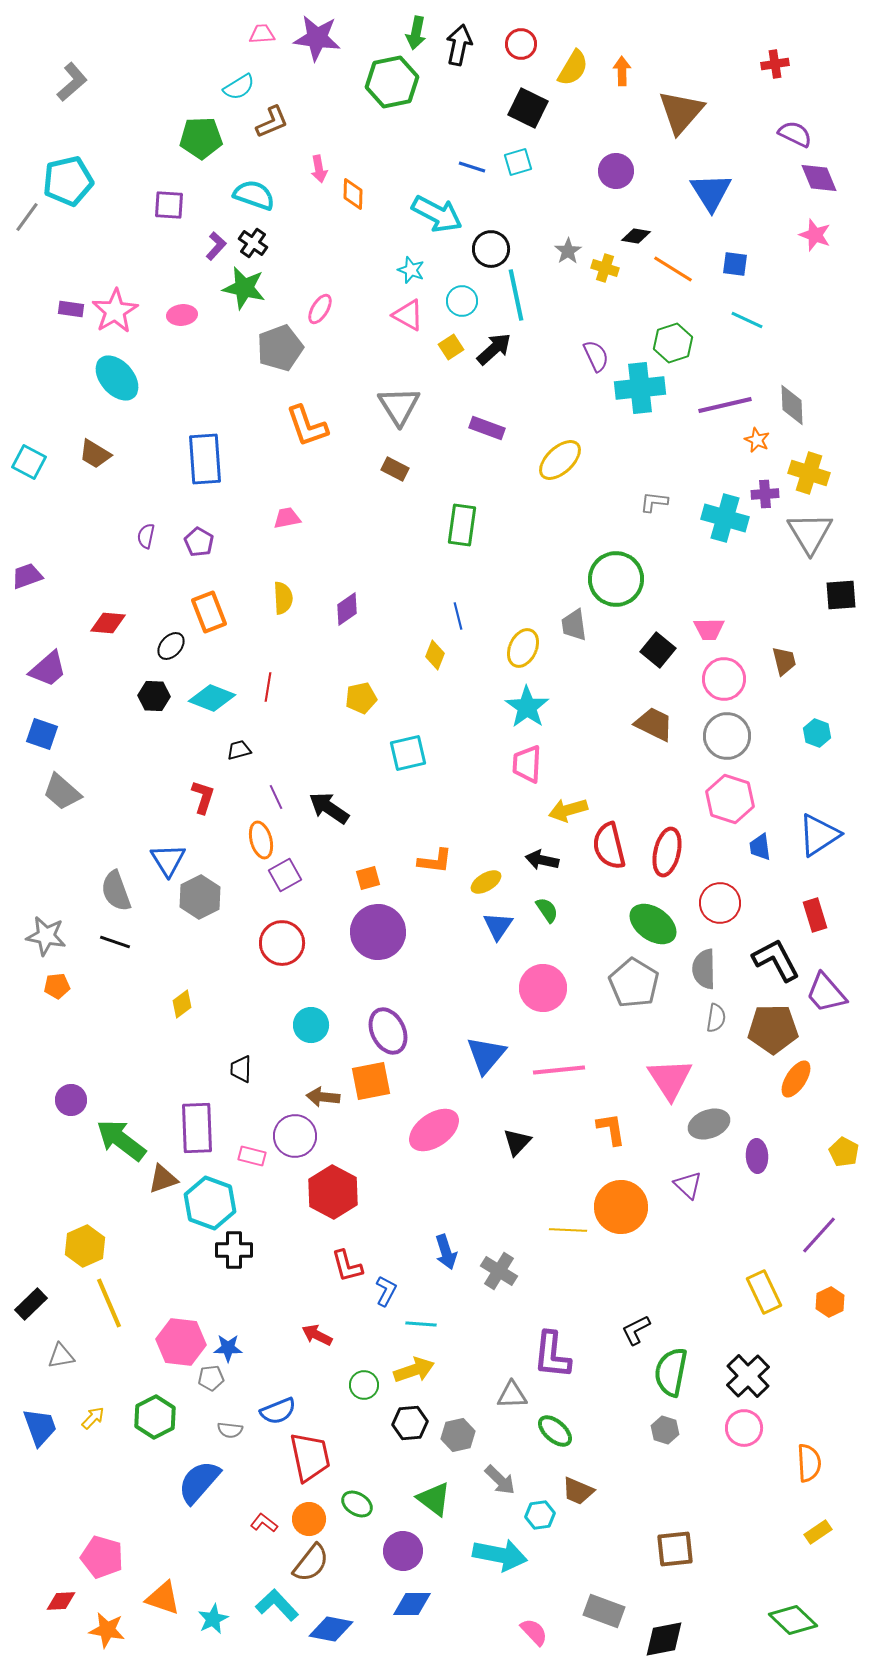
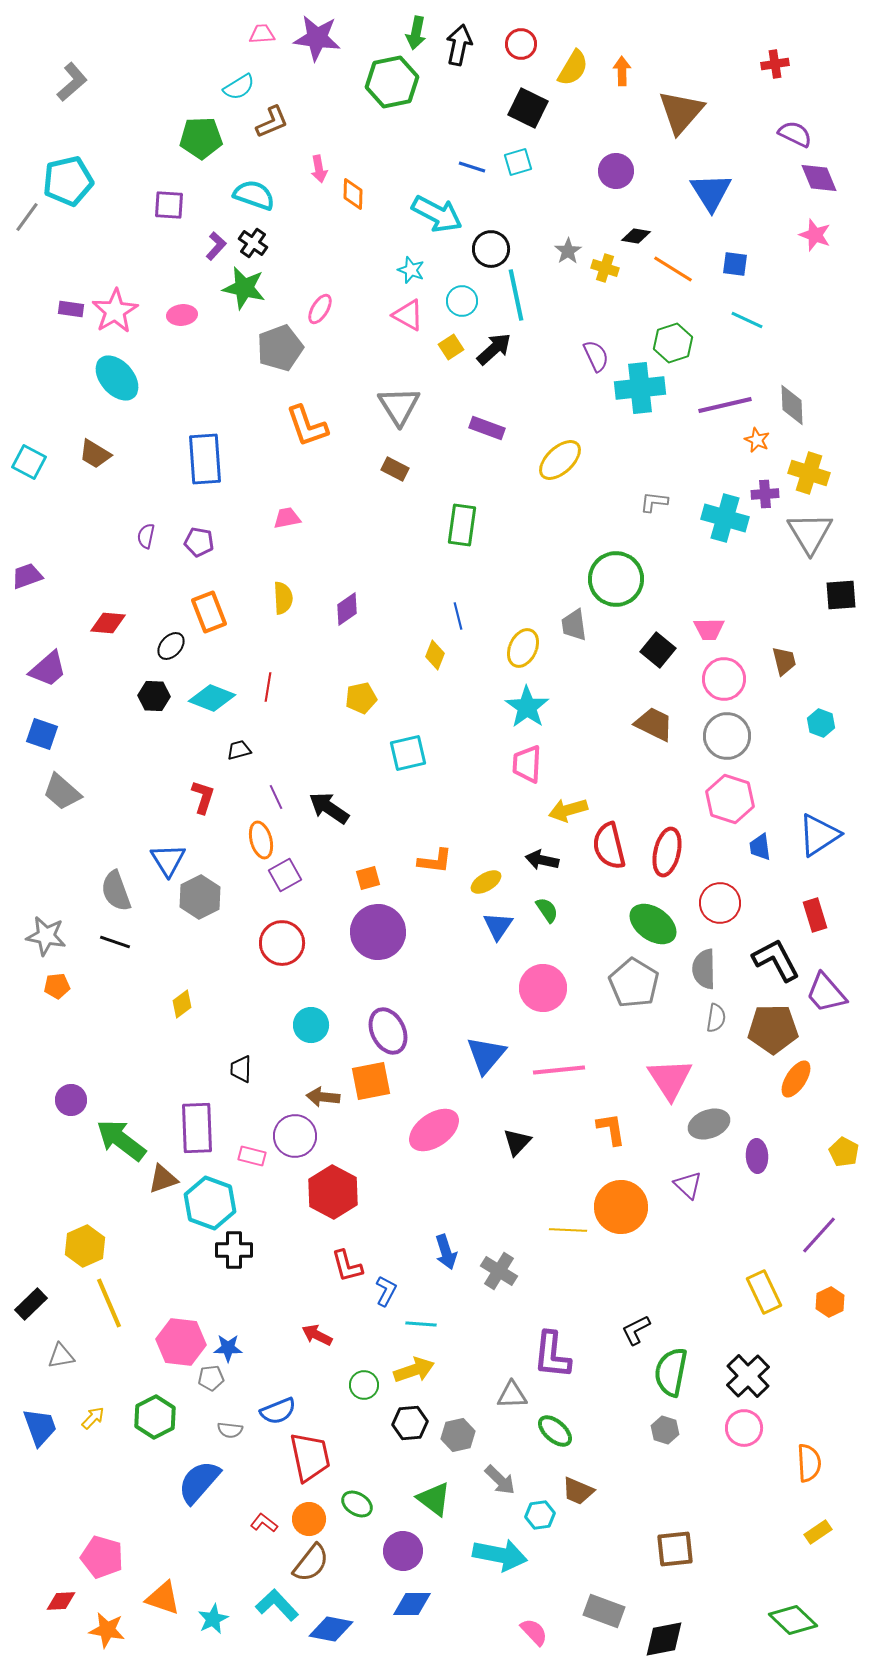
purple pentagon at (199, 542): rotated 20 degrees counterclockwise
cyan hexagon at (817, 733): moved 4 px right, 10 px up
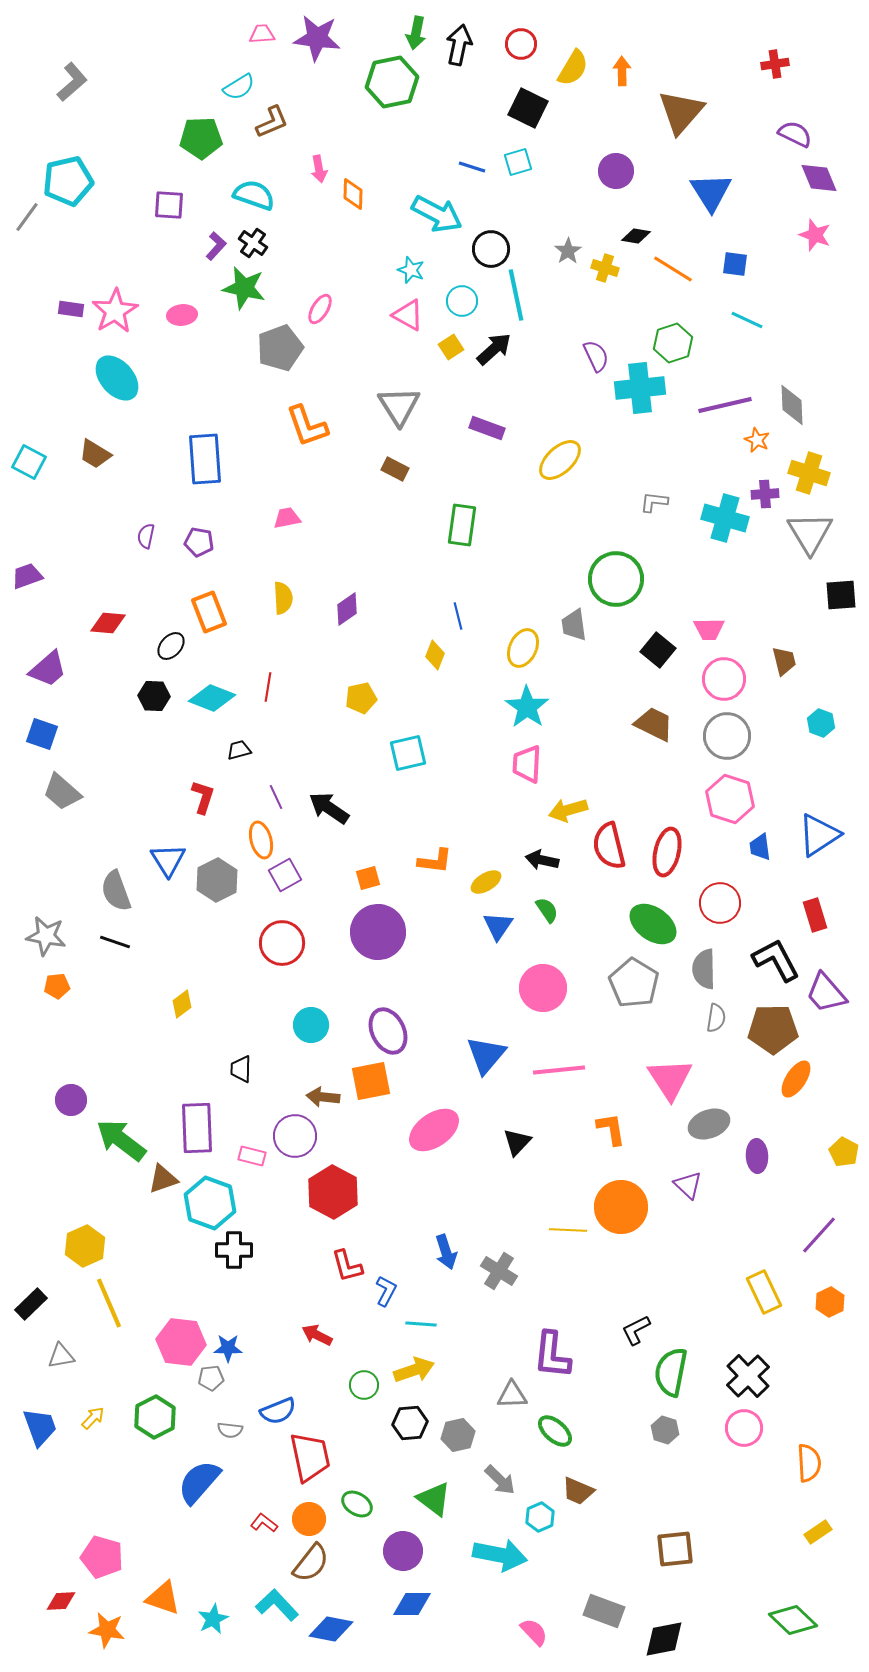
gray hexagon at (200, 897): moved 17 px right, 17 px up
cyan hexagon at (540, 1515): moved 2 px down; rotated 16 degrees counterclockwise
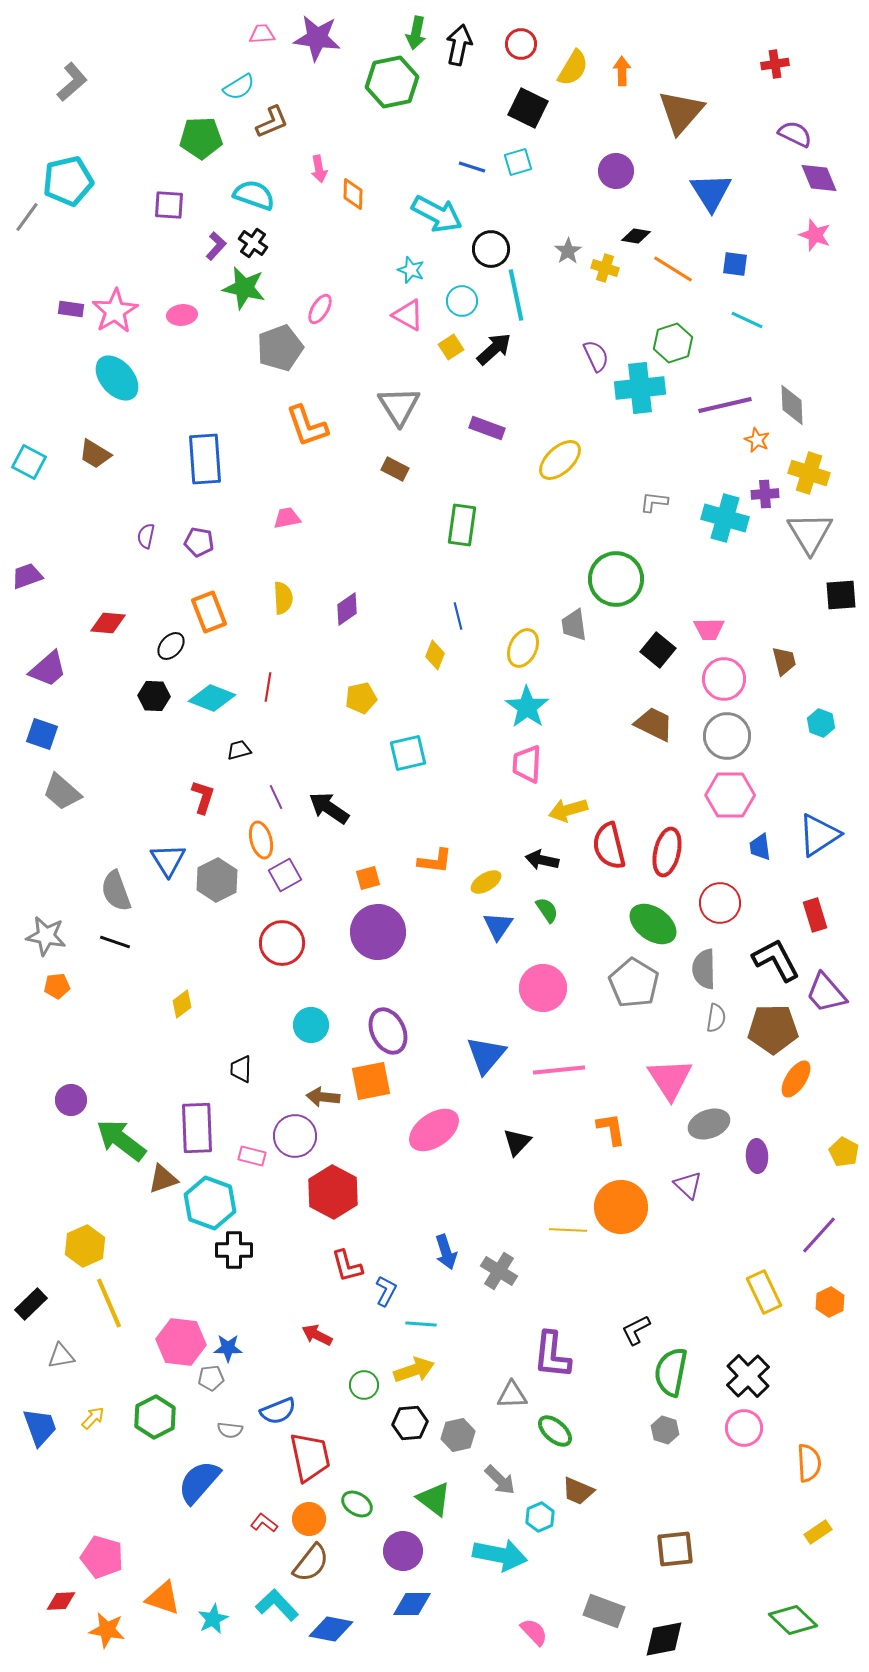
pink hexagon at (730, 799): moved 4 px up; rotated 18 degrees counterclockwise
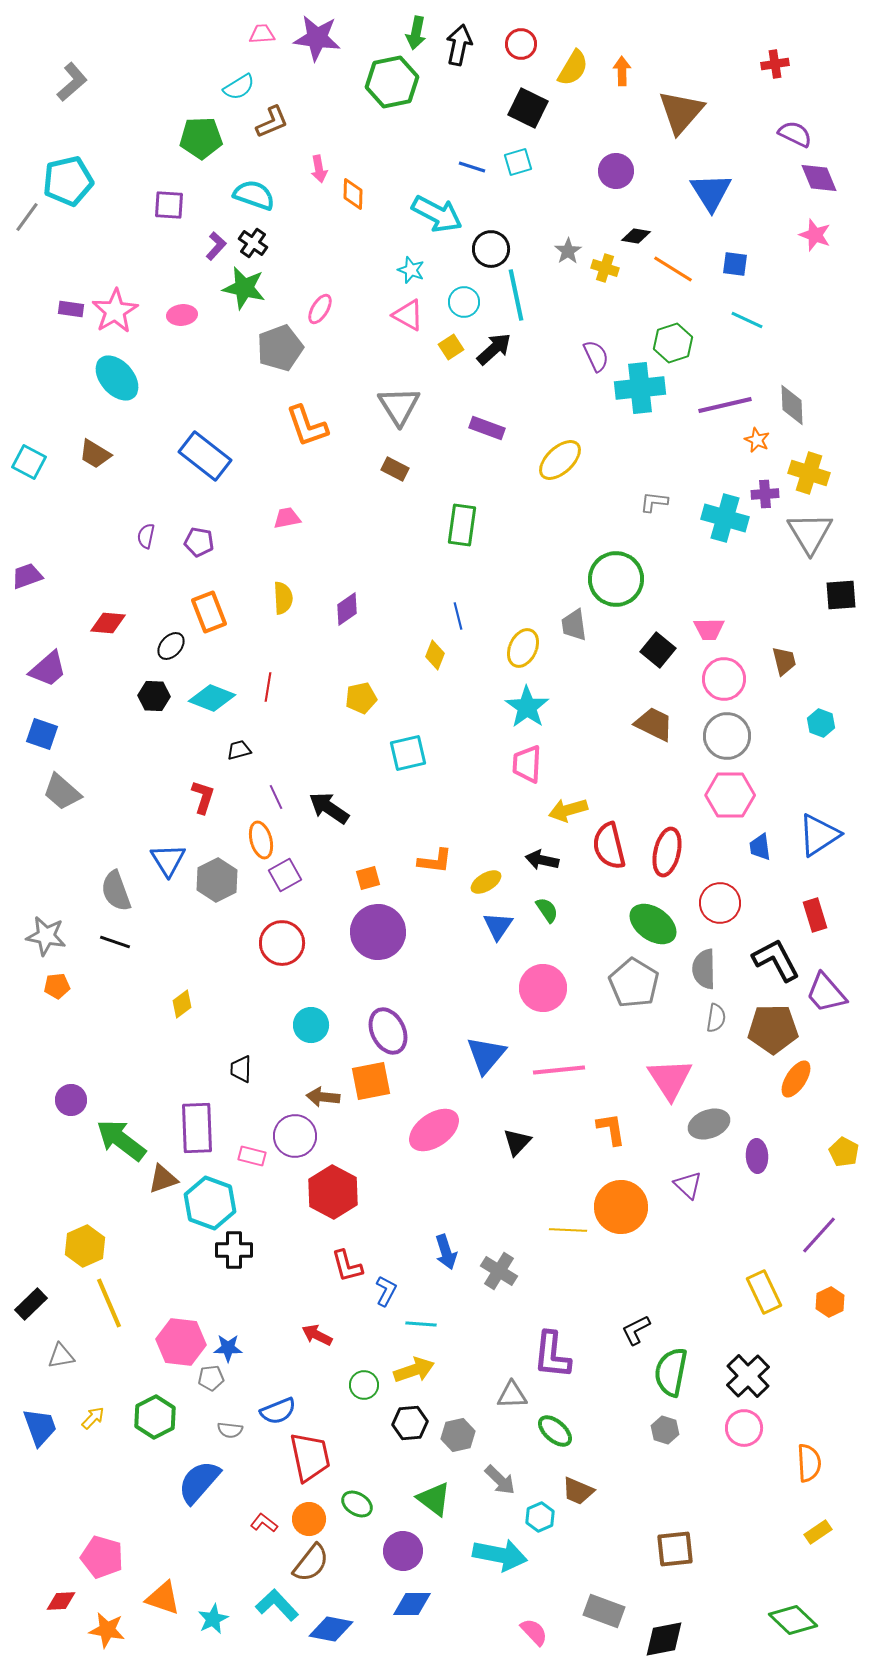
cyan circle at (462, 301): moved 2 px right, 1 px down
blue rectangle at (205, 459): moved 3 px up; rotated 48 degrees counterclockwise
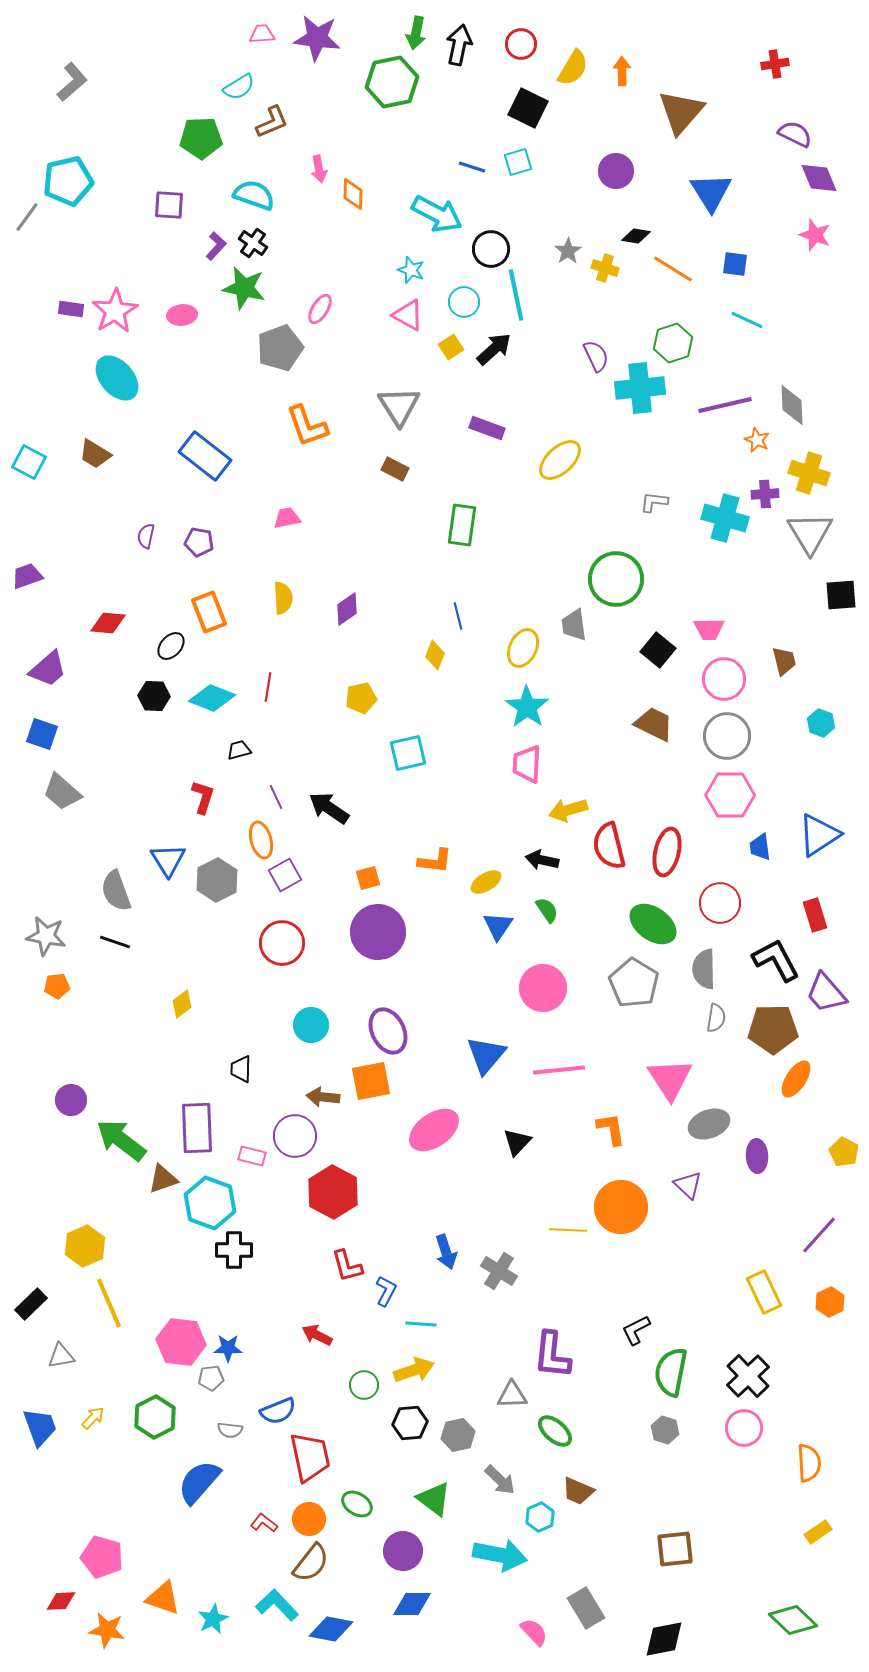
gray rectangle at (604, 1611): moved 18 px left, 3 px up; rotated 39 degrees clockwise
